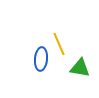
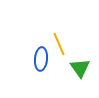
green triangle: rotated 45 degrees clockwise
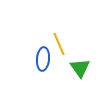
blue ellipse: moved 2 px right
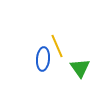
yellow line: moved 2 px left, 2 px down
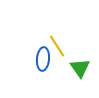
yellow line: rotated 10 degrees counterclockwise
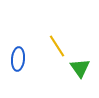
blue ellipse: moved 25 px left
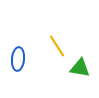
green triangle: rotated 45 degrees counterclockwise
